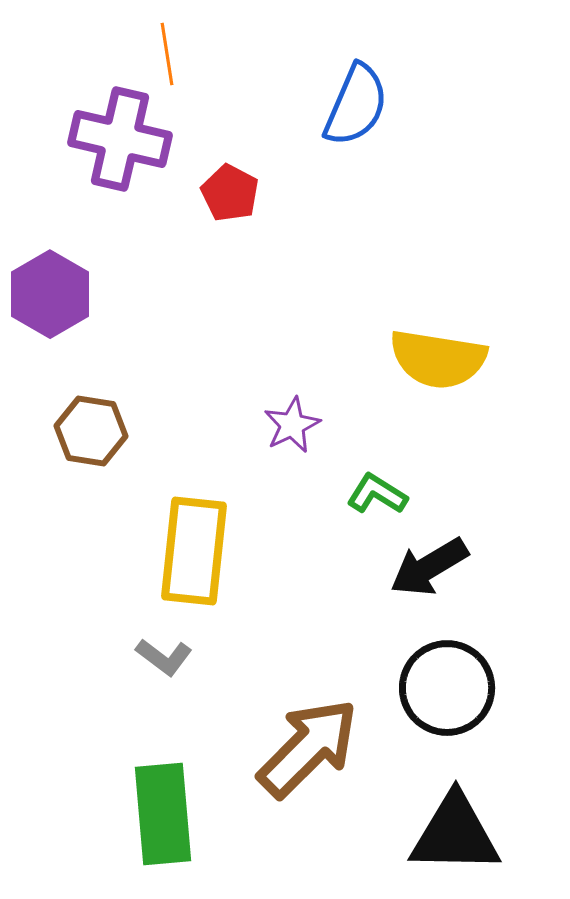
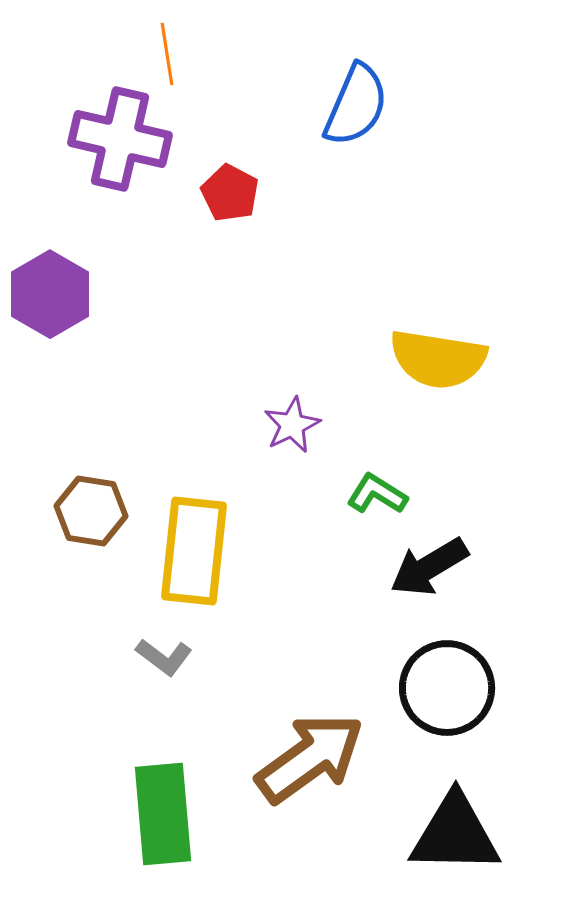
brown hexagon: moved 80 px down
brown arrow: moved 2 px right, 10 px down; rotated 9 degrees clockwise
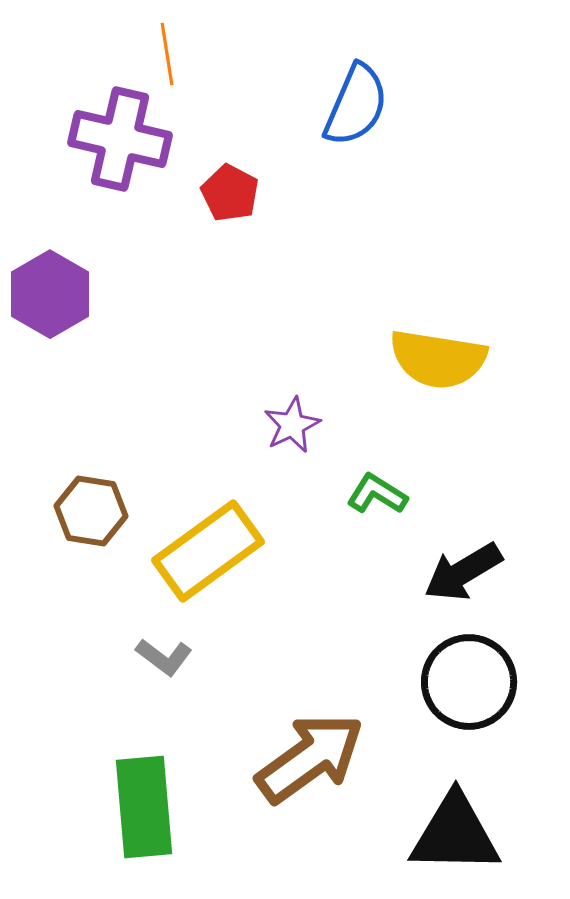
yellow rectangle: moved 14 px right; rotated 48 degrees clockwise
black arrow: moved 34 px right, 5 px down
black circle: moved 22 px right, 6 px up
green rectangle: moved 19 px left, 7 px up
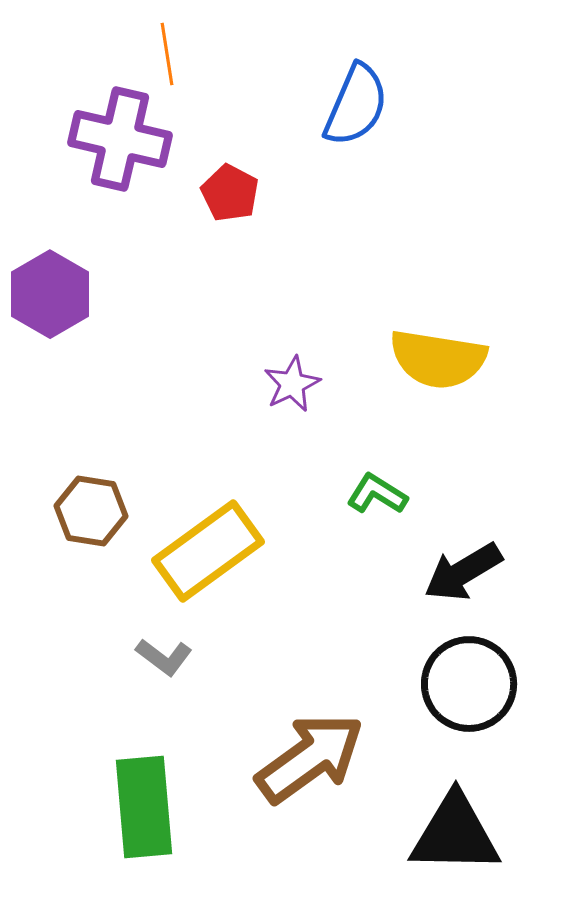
purple star: moved 41 px up
black circle: moved 2 px down
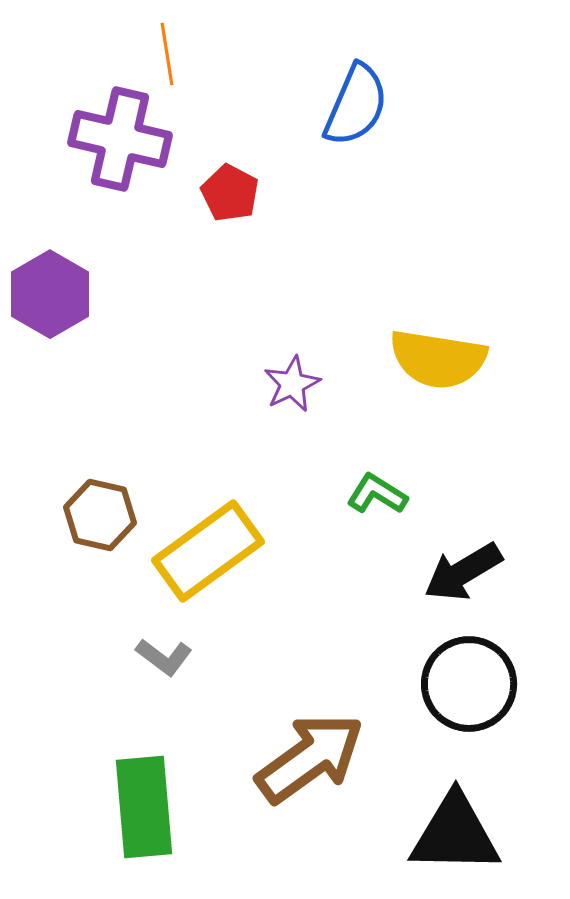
brown hexagon: moved 9 px right, 4 px down; rotated 4 degrees clockwise
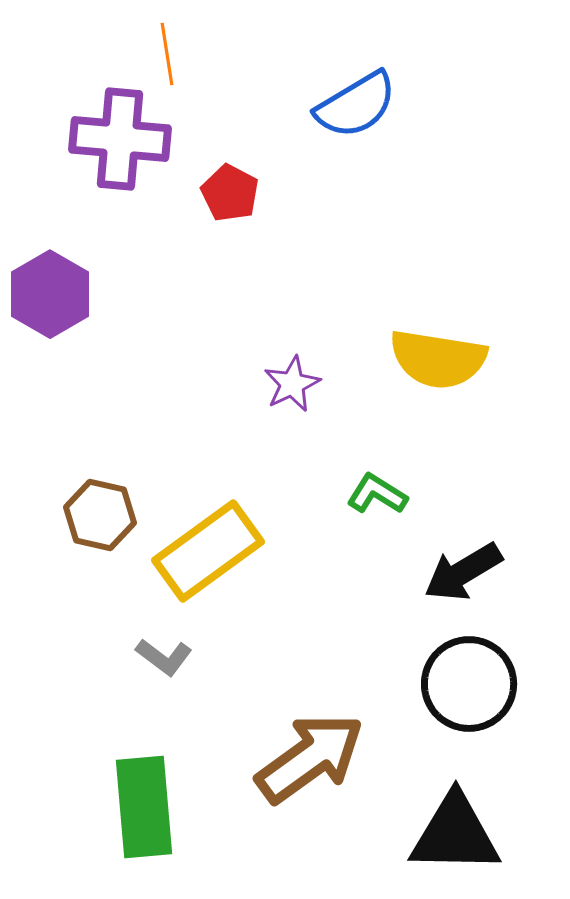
blue semicircle: rotated 36 degrees clockwise
purple cross: rotated 8 degrees counterclockwise
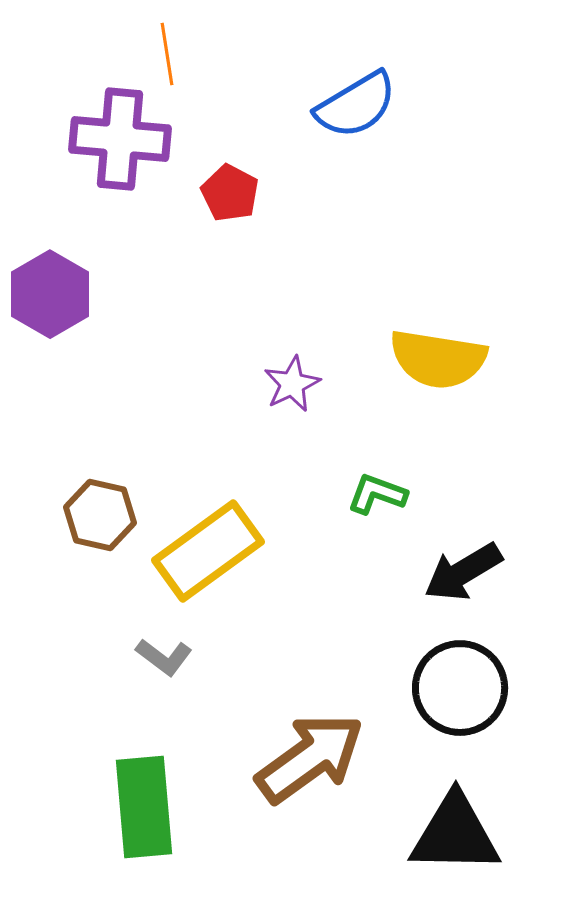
green L-shape: rotated 12 degrees counterclockwise
black circle: moved 9 px left, 4 px down
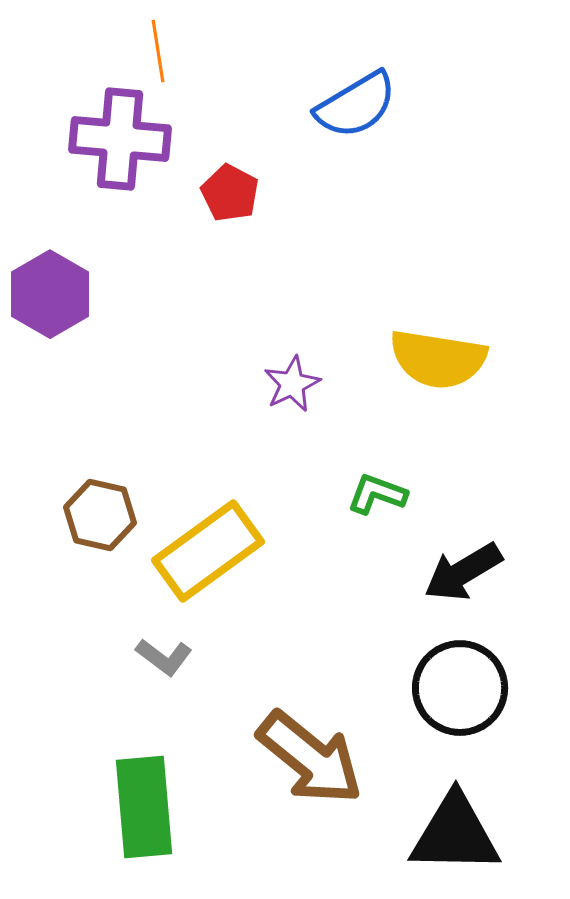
orange line: moved 9 px left, 3 px up
brown arrow: rotated 75 degrees clockwise
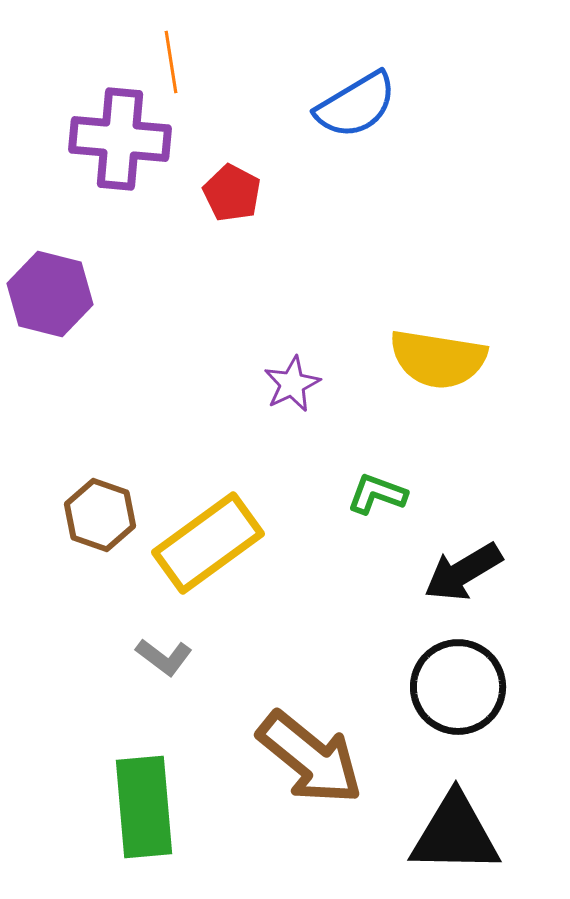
orange line: moved 13 px right, 11 px down
red pentagon: moved 2 px right
purple hexagon: rotated 16 degrees counterclockwise
brown hexagon: rotated 6 degrees clockwise
yellow rectangle: moved 8 px up
black circle: moved 2 px left, 1 px up
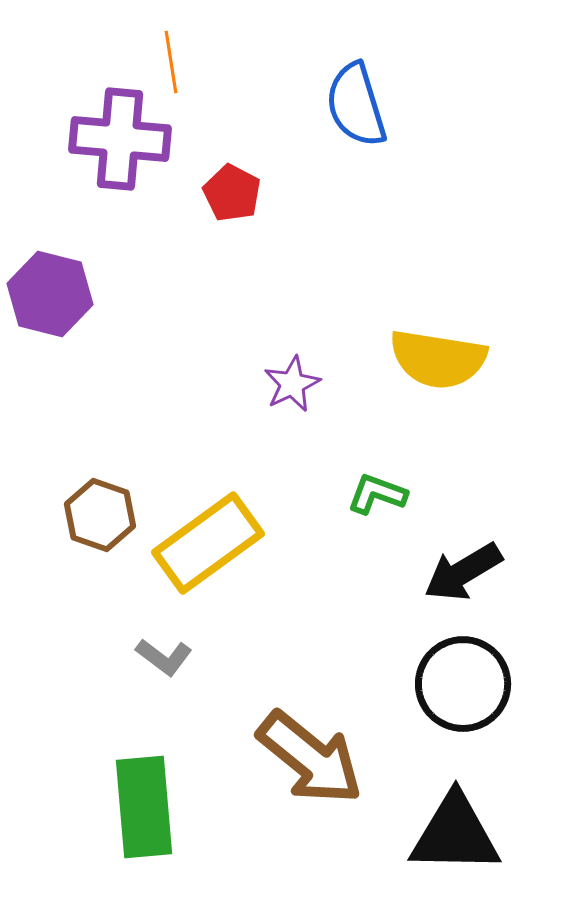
blue semicircle: rotated 104 degrees clockwise
black circle: moved 5 px right, 3 px up
